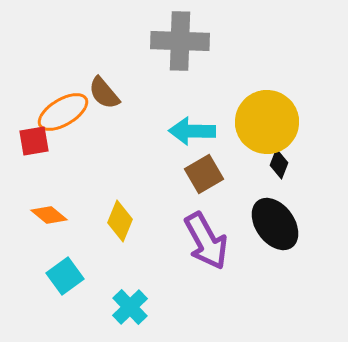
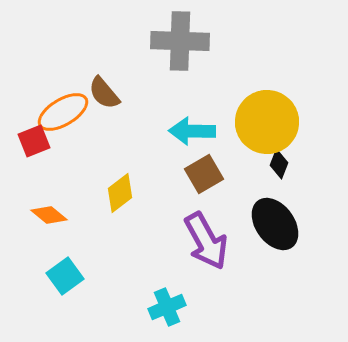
red square: rotated 12 degrees counterclockwise
yellow diamond: moved 28 px up; rotated 30 degrees clockwise
cyan cross: moved 37 px right; rotated 21 degrees clockwise
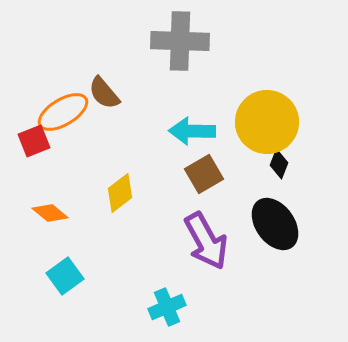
orange diamond: moved 1 px right, 2 px up
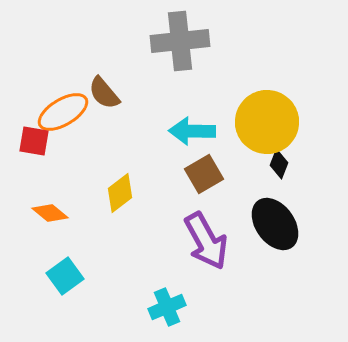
gray cross: rotated 8 degrees counterclockwise
red square: rotated 32 degrees clockwise
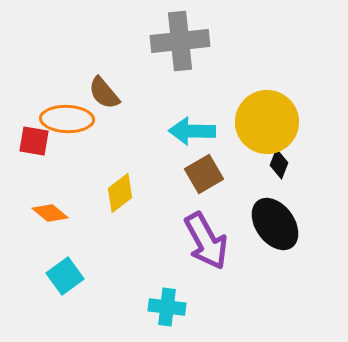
orange ellipse: moved 4 px right, 7 px down; rotated 33 degrees clockwise
cyan cross: rotated 30 degrees clockwise
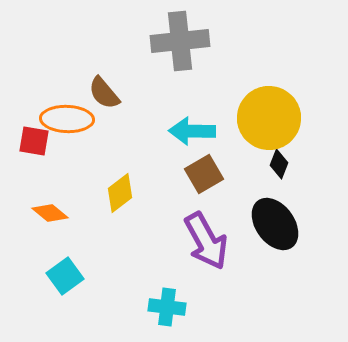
yellow circle: moved 2 px right, 4 px up
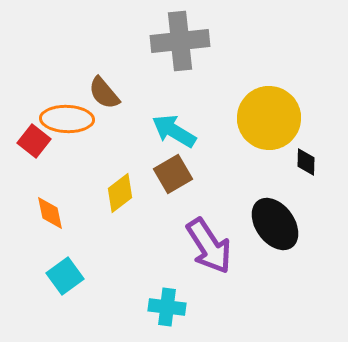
cyan arrow: moved 18 px left; rotated 30 degrees clockwise
red square: rotated 28 degrees clockwise
black diamond: moved 27 px right, 2 px up; rotated 20 degrees counterclockwise
brown square: moved 31 px left
orange diamond: rotated 39 degrees clockwise
purple arrow: moved 3 px right, 5 px down; rotated 4 degrees counterclockwise
